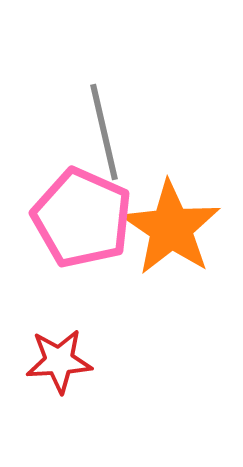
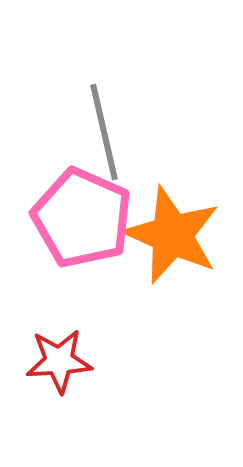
orange star: moved 1 px right, 7 px down; rotated 10 degrees counterclockwise
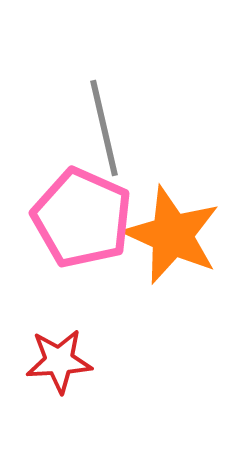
gray line: moved 4 px up
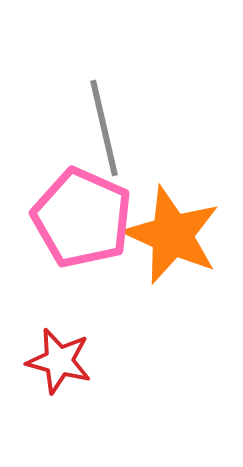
red star: rotated 18 degrees clockwise
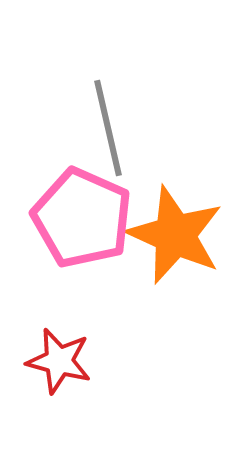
gray line: moved 4 px right
orange star: moved 3 px right
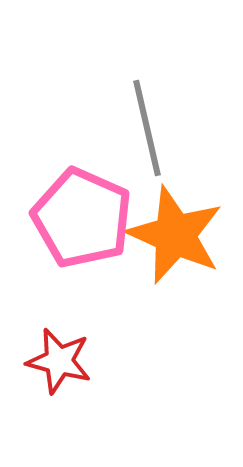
gray line: moved 39 px right
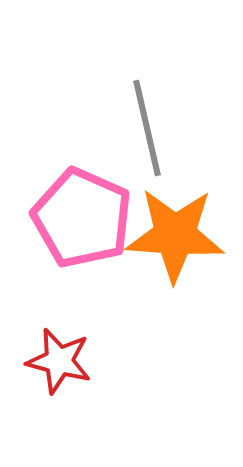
orange star: rotated 20 degrees counterclockwise
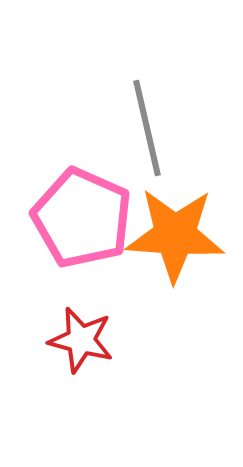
red star: moved 22 px right, 21 px up
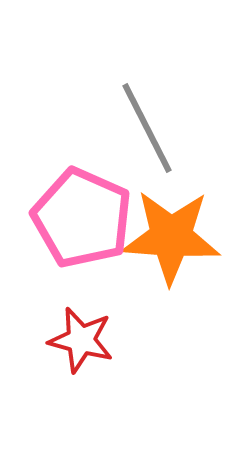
gray line: rotated 14 degrees counterclockwise
orange star: moved 4 px left, 2 px down
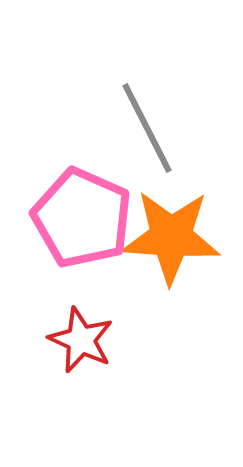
red star: rotated 10 degrees clockwise
